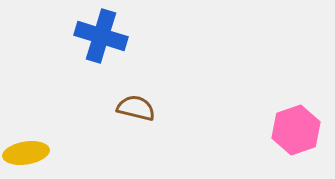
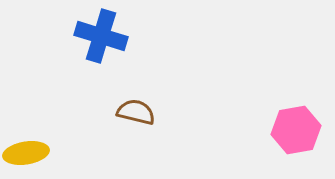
brown semicircle: moved 4 px down
pink hexagon: rotated 9 degrees clockwise
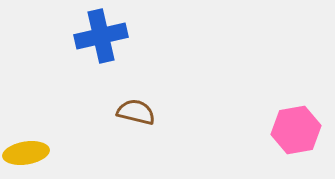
blue cross: rotated 30 degrees counterclockwise
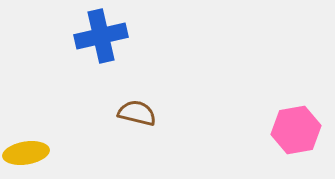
brown semicircle: moved 1 px right, 1 px down
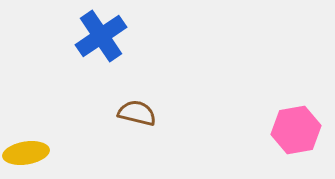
blue cross: rotated 21 degrees counterclockwise
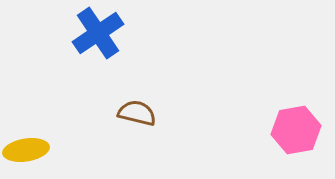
blue cross: moved 3 px left, 3 px up
yellow ellipse: moved 3 px up
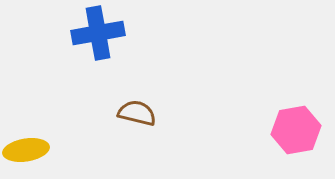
blue cross: rotated 24 degrees clockwise
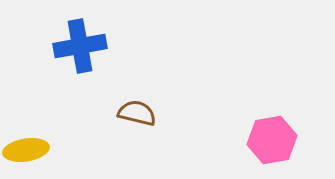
blue cross: moved 18 px left, 13 px down
pink hexagon: moved 24 px left, 10 px down
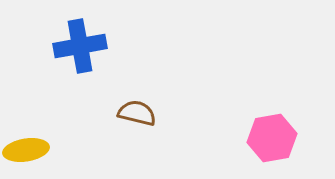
pink hexagon: moved 2 px up
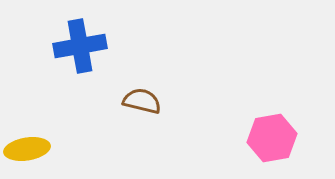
brown semicircle: moved 5 px right, 12 px up
yellow ellipse: moved 1 px right, 1 px up
